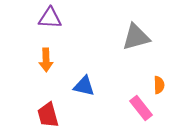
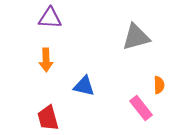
red trapezoid: moved 3 px down
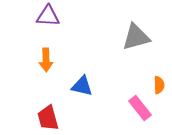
purple triangle: moved 2 px left, 2 px up
blue triangle: moved 2 px left
pink rectangle: moved 1 px left
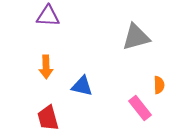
orange arrow: moved 7 px down
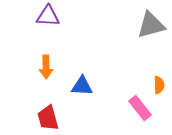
gray triangle: moved 15 px right, 12 px up
blue triangle: rotated 10 degrees counterclockwise
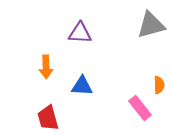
purple triangle: moved 32 px right, 17 px down
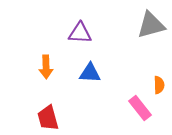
blue triangle: moved 8 px right, 13 px up
